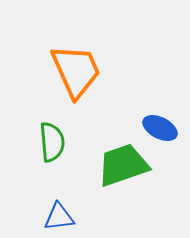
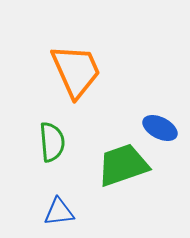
blue triangle: moved 5 px up
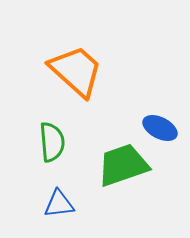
orange trapezoid: rotated 24 degrees counterclockwise
blue triangle: moved 8 px up
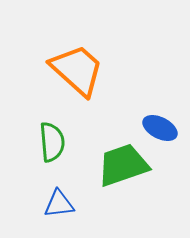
orange trapezoid: moved 1 px right, 1 px up
